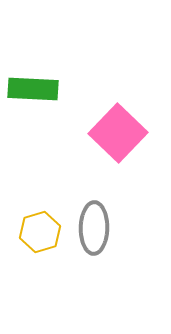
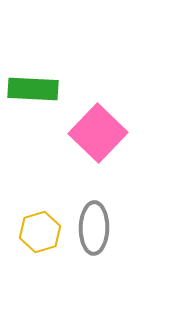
pink square: moved 20 px left
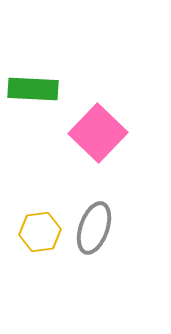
gray ellipse: rotated 18 degrees clockwise
yellow hexagon: rotated 9 degrees clockwise
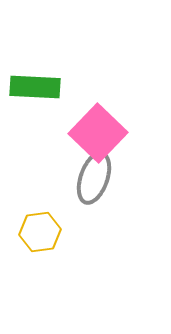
green rectangle: moved 2 px right, 2 px up
gray ellipse: moved 50 px up
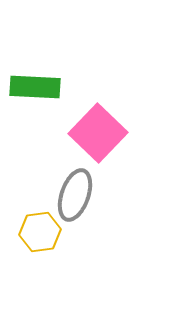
gray ellipse: moved 19 px left, 17 px down
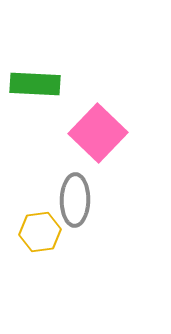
green rectangle: moved 3 px up
gray ellipse: moved 5 px down; rotated 18 degrees counterclockwise
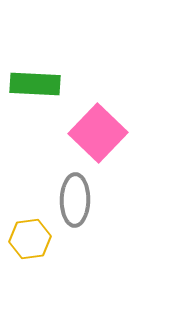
yellow hexagon: moved 10 px left, 7 px down
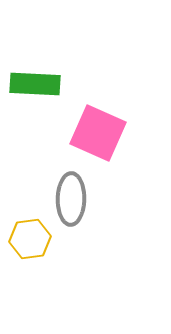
pink square: rotated 20 degrees counterclockwise
gray ellipse: moved 4 px left, 1 px up
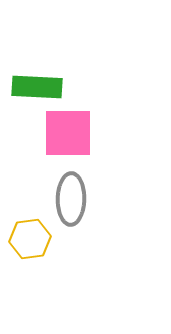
green rectangle: moved 2 px right, 3 px down
pink square: moved 30 px left; rotated 24 degrees counterclockwise
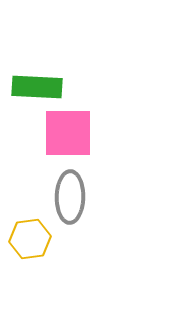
gray ellipse: moved 1 px left, 2 px up
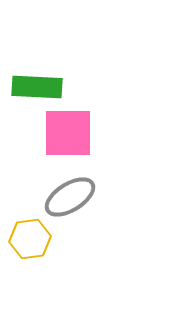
gray ellipse: rotated 57 degrees clockwise
